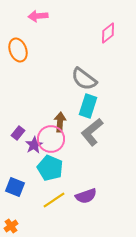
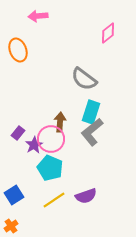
cyan rectangle: moved 3 px right, 6 px down
blue square: moved 1 px left, 8 px down; rotated 36 degrees clockwise
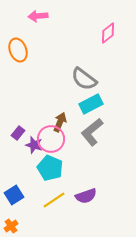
cyan rectangle: moved 8 px up; rotated 45 degrees clockwise
brown arrow: rotated 18 degrees clockwise
purple star: rotated 24 degrees counterclockwise
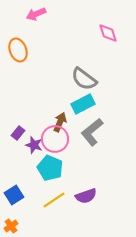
pink arrow: moved 2 px left, 2 px up; rotated 18 degrees counterclockwise
pink diamond: rotated 70 degrees counterclockwise
cyan rectangle: moved 8 px left
pink circle: moved 4 px right
